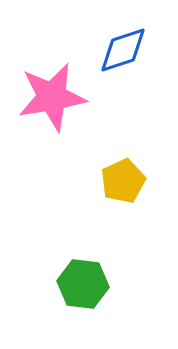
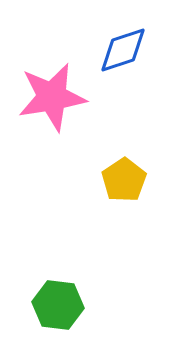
yellow pentagon: moved 1 px right, 1 px up; rotated 9 degrees counterclockwise
green hexagon: moved 25 px left, 21 px down
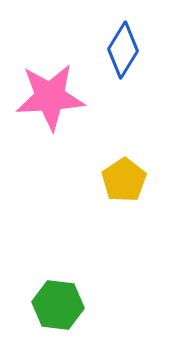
blue diamond: rotated 40 degrees counterclockwise
pink star: moved 2 px left; rotated 6 degrees clockwise
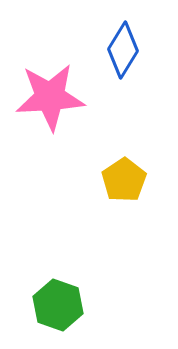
green hexagon: rotated 12 degrees clockwise
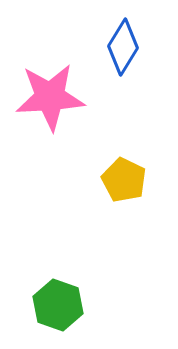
blue diamond: moved 3 px up
yellow pentagon: rotated 12 degrees counterclockwise
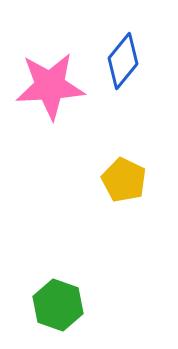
blue diamond: moved 14 px down; rotated 8 degrees clockwise
pink star: moved 11 px up
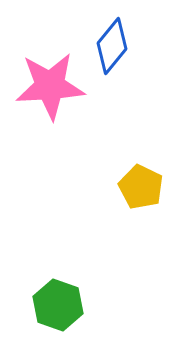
blue diamond: moved 11 px left, 15 px up
yellow pentagon: moved 17 px right, 7 px down
